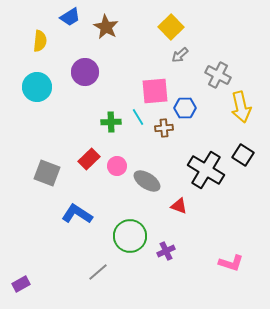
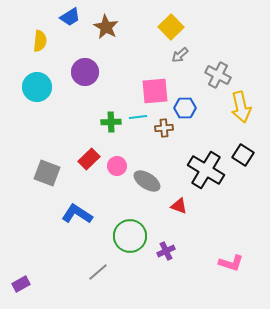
cyan line: rotated 66 degrees counterclockwise
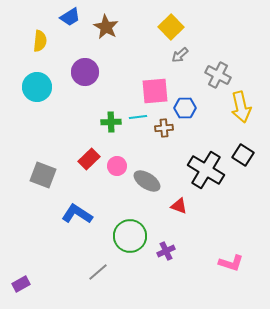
gray square: moved 4 px left, 2 px down
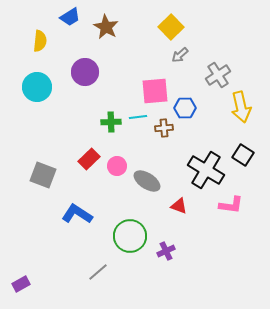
gray cross: rotated 30 degrees clockwise
pink L-shape: moved 58 px up; rotated 10 degrees counterclockwise
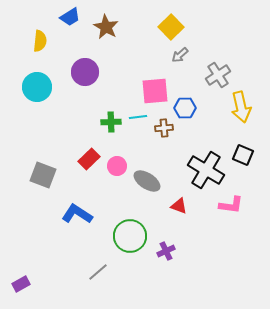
black square: rotated 10 degrees counterclockwise
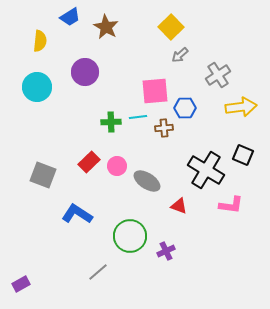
yellow arrow: rotated 84 degrees counterclockwise
red rectangle: moved 3 px down
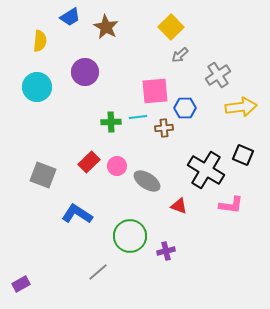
purple cross: rotated 12 degrees clockwise
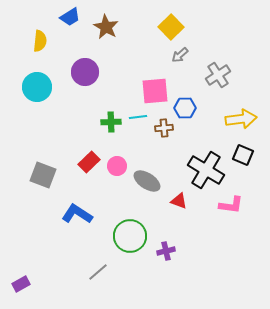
yellow arrow: moved 12 px down
red triangle: moved 5 px up
